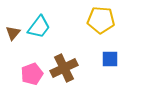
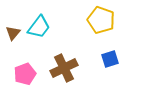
yellow pentagon: rotated 16 degrees clockwise
blue square: rotated 18 degrees counterclockwise
pink pentagon: moved 7 px left
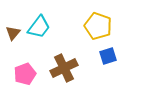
yellow pentagon: moved 3 px left, 6 px down
blue square: moved 2 px left, 3 px up
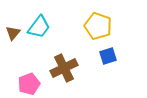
pink pentagon: moved 4 px right, 10 px down
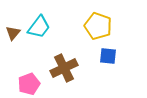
blue square: rotated 24 degrees clockwise
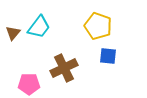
pink pentagon: rotated 20 degrees clockwise
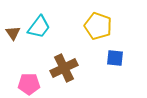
brown triangle: rotated 14 degrees counterclockwise
blue square: moved 7 px right, 2 px down
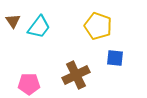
brown triangle: moved 12 px up
brown cross: moved 12 px right, 7 px down
